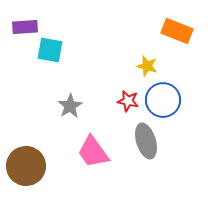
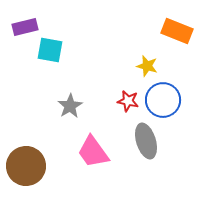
purple rectangle: rotated 10 degrees counterclockwise
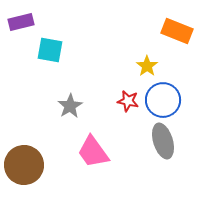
purple rectangle: moved 4 px left, 5 px up
yellow star: rotated 20 degrees clockwise
gray ellipse: moved 17 px right
brown circle: moved 2 px left, 1 px up
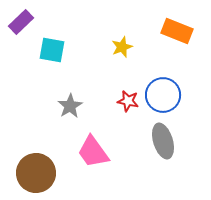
purple rectangle: rotated 30 degrees counterclockwise
cyan square: moved 2 px right
yellow star: moved 25 px left, 19 px up; rotated 15 degrees clockwise
blue circle: moved 5 px up
brown circle: moved 12 px right, 8 px down
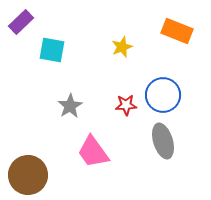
red star: moved 2 px left, 4 px down; rotated 15 degrees counterclockwise
brown circle: moved 8 px left, 2 px down
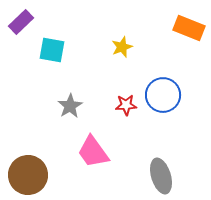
orange rectangle: moved 12 px right, 3 px up
gray ellipse: moved 2 px left, 35 px down
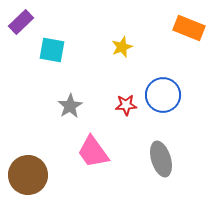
gray ellipse: moved 17 px up
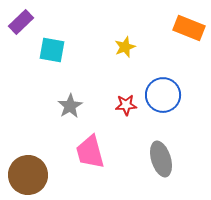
yellow star: moved 3 px right
pink trapezoid: moved 3 px left; rotated 21 degrees clockwise
